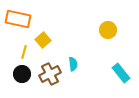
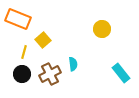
orange rectangle: rotated 10 degrees clockwise
yellow circle: moved 6 px left, 1 px up
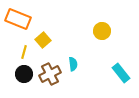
yellow circle: moved 2 px down
black circle: moved 2 px right
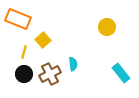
yellow circle: moved 5 px right, 4 px up
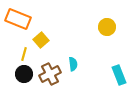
yellow square: moved 2 px left
yellow line: moved 2 px down
cyan rectangle: moved 2 px left, 2 px down; rotated 18 degrees clockwise
